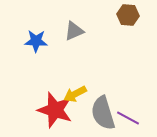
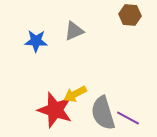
brown hexagon: moved 2 px right
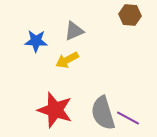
yellow arrow: moved 8 px left, 34 px up
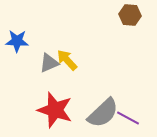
gray triangle: moved 25 px left, 32 px down
blue star: moved 19 px left
yellow arrow: rotated 75 degrees clockwise
gray semicircle: rotated 116 degrees counterclockwise
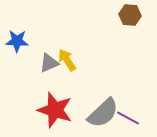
yellow arrow: rotated 10 degrees clockwise
